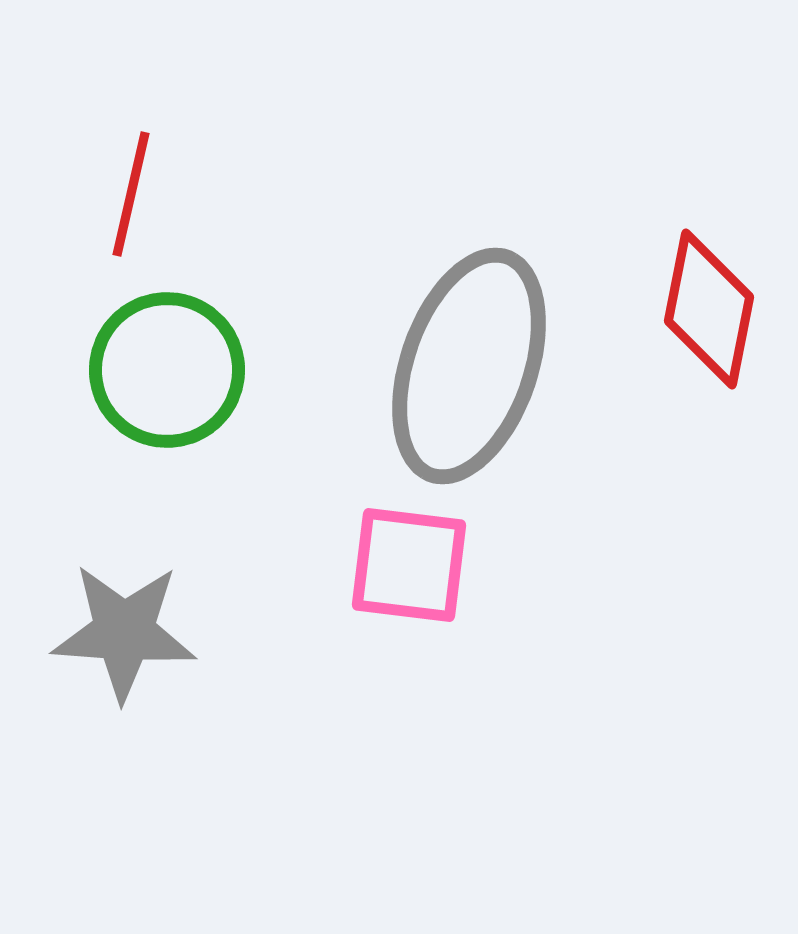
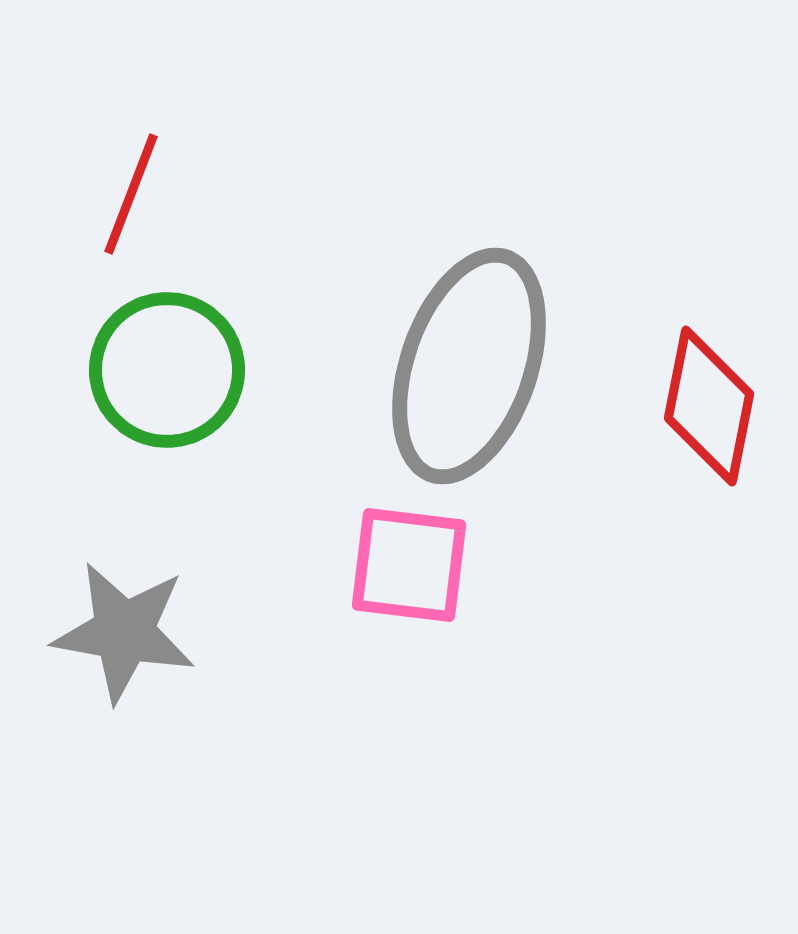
red line: rotated 8 degrees clockwise
red diamond: moved 97 px down
gray star: rotated 6 degrees clockwise
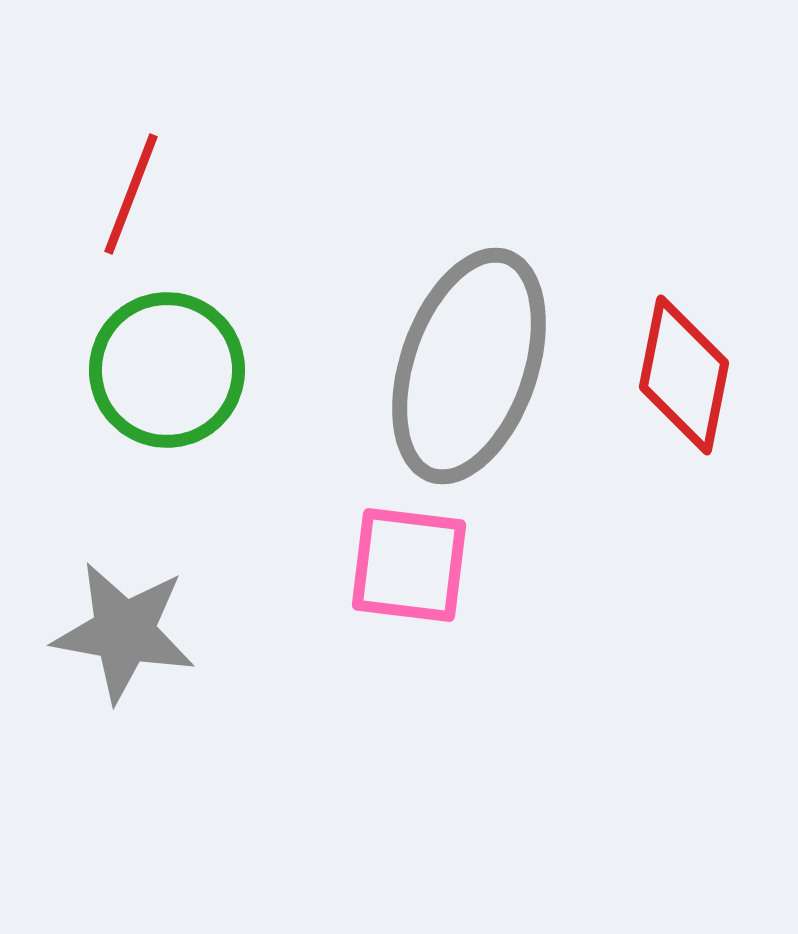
red diamond: moved 25 px left, 31 px up
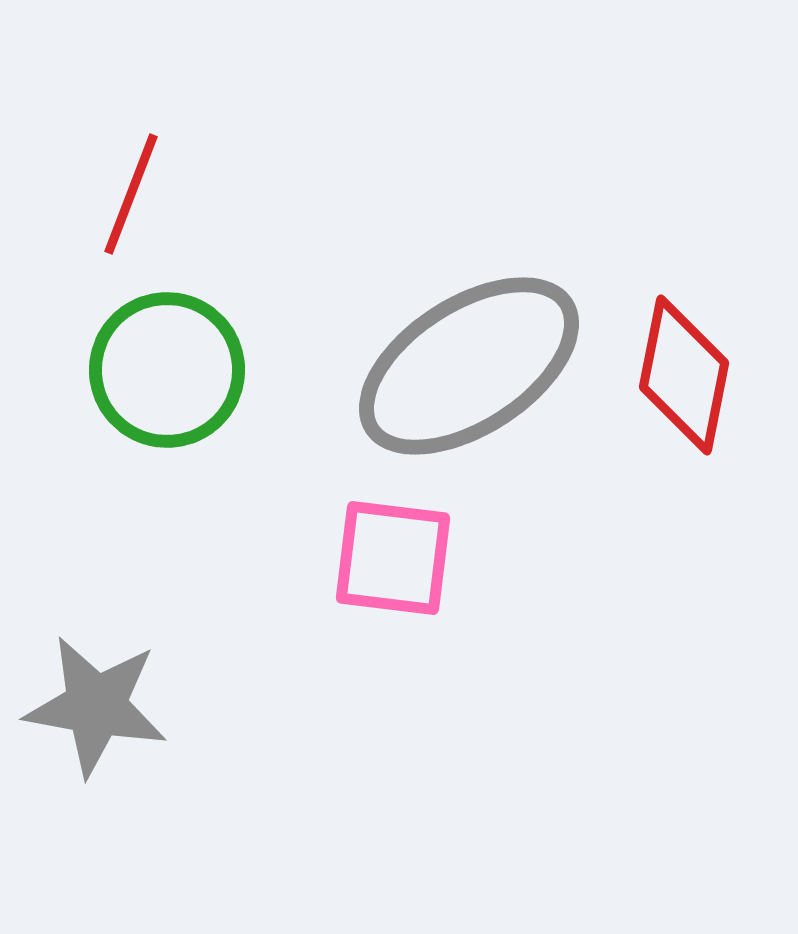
gray ellipse: rotated 38 degrees clockwise
pink square: moved 16 px left, 7 px up
gray star: moved 28 px left, 74 px down
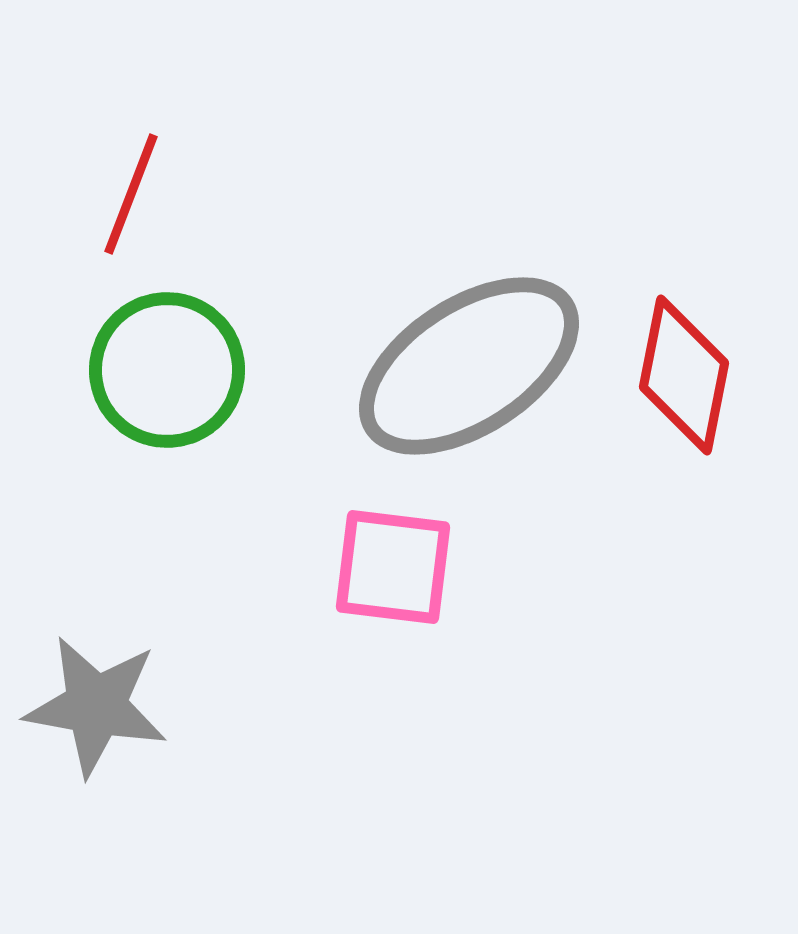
pink square: moved 9 px down
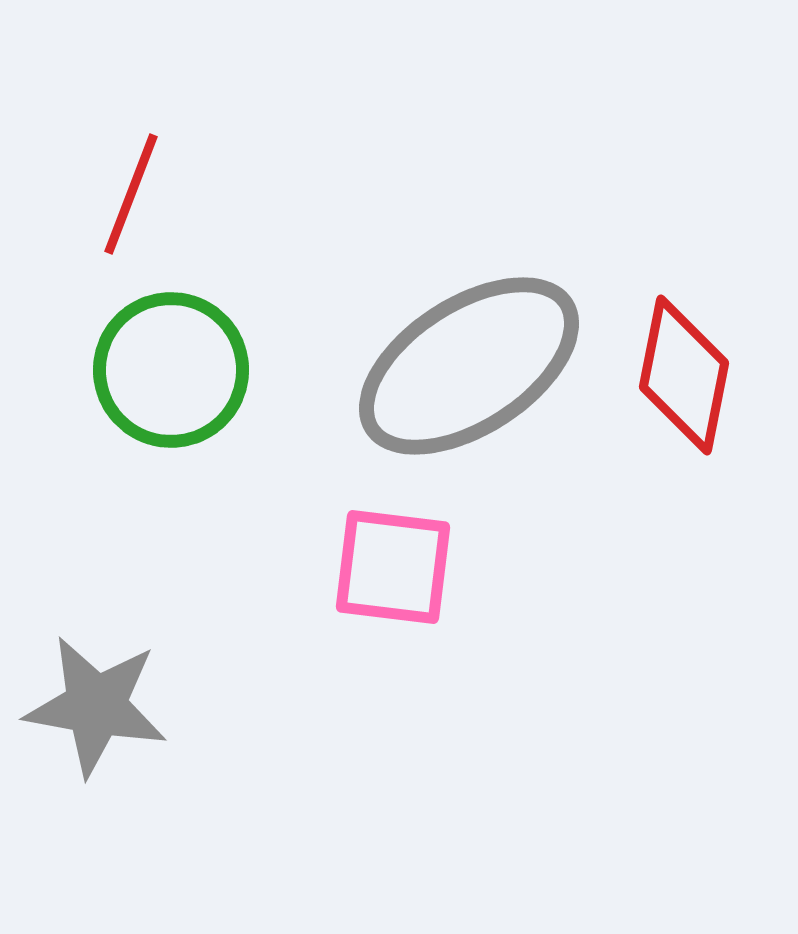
green circle: moved 4 px right
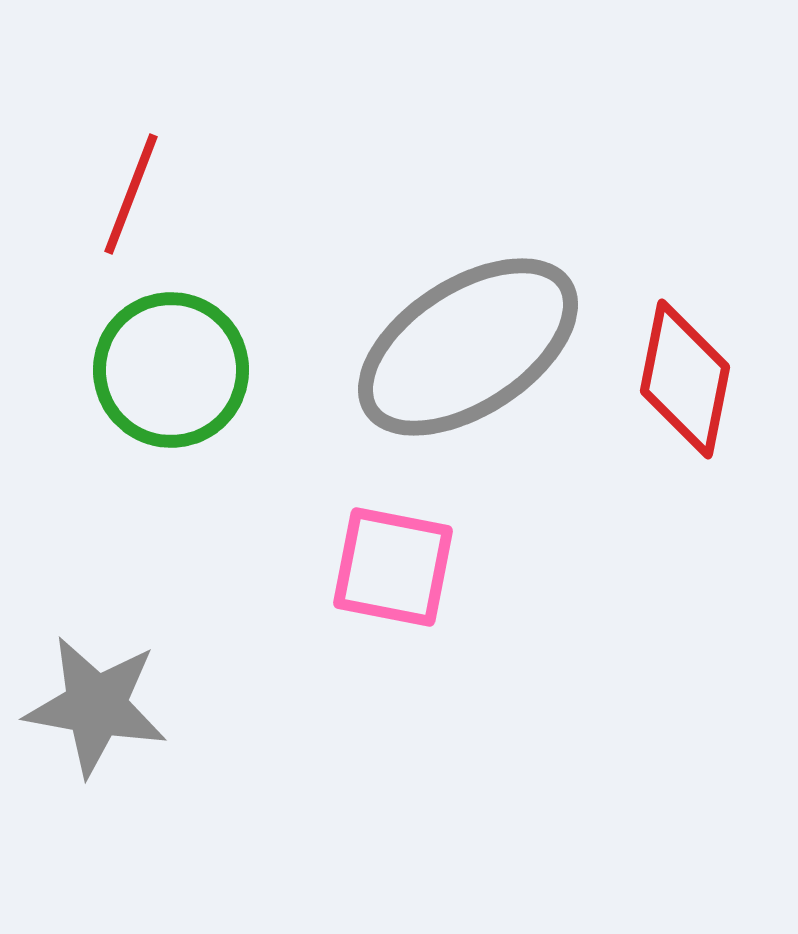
gray ellipse: moved 1 px left, 19 px up
red diamond: moved 1 px right, 4 px down
pink square: rotated 4 degrees clockwise
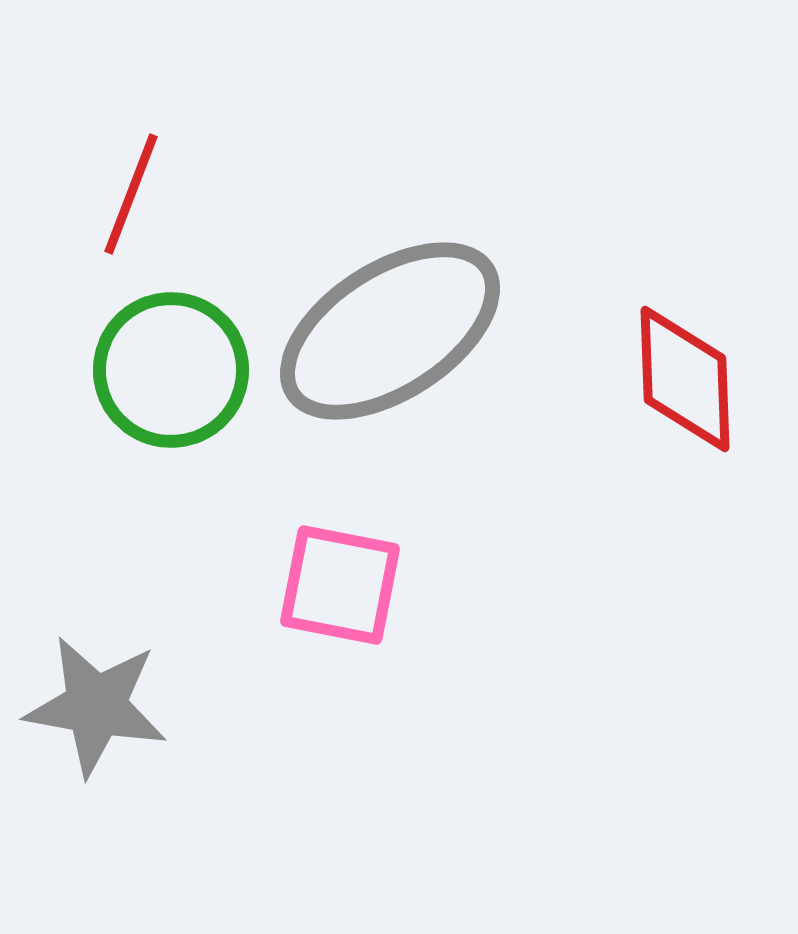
gray ellipse: moved 78 px left, 16 px up
red diamond: rotated 13 degrees counterclockwise
pink square: moved 53 px left, 18 px down
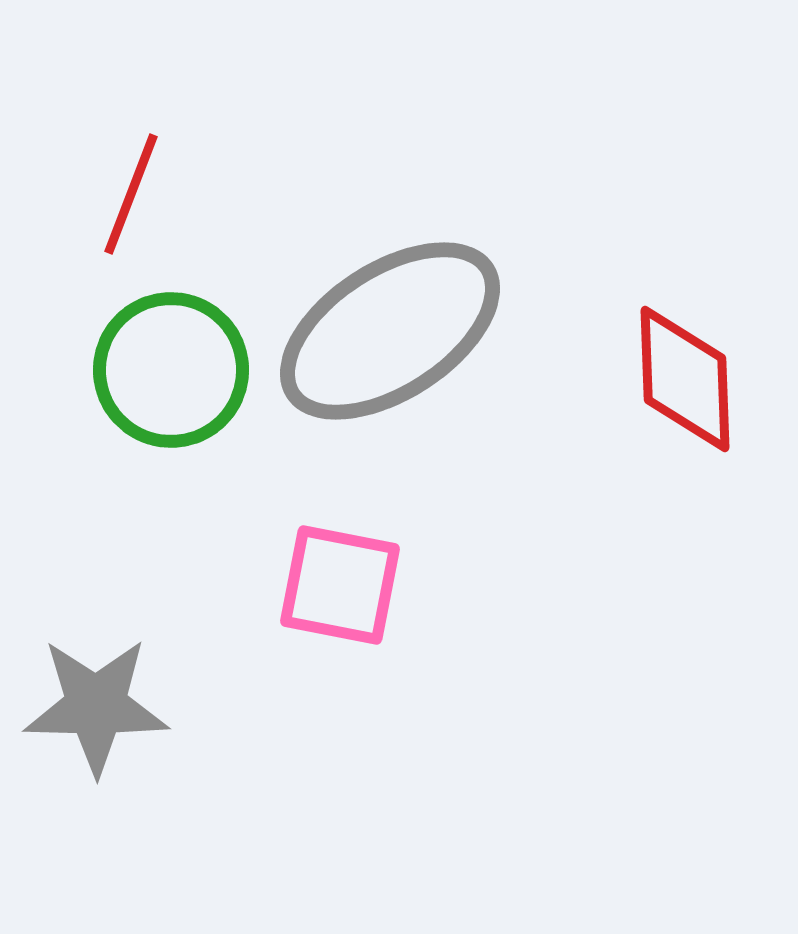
gray star: rotated 9 degrees counterclockwise
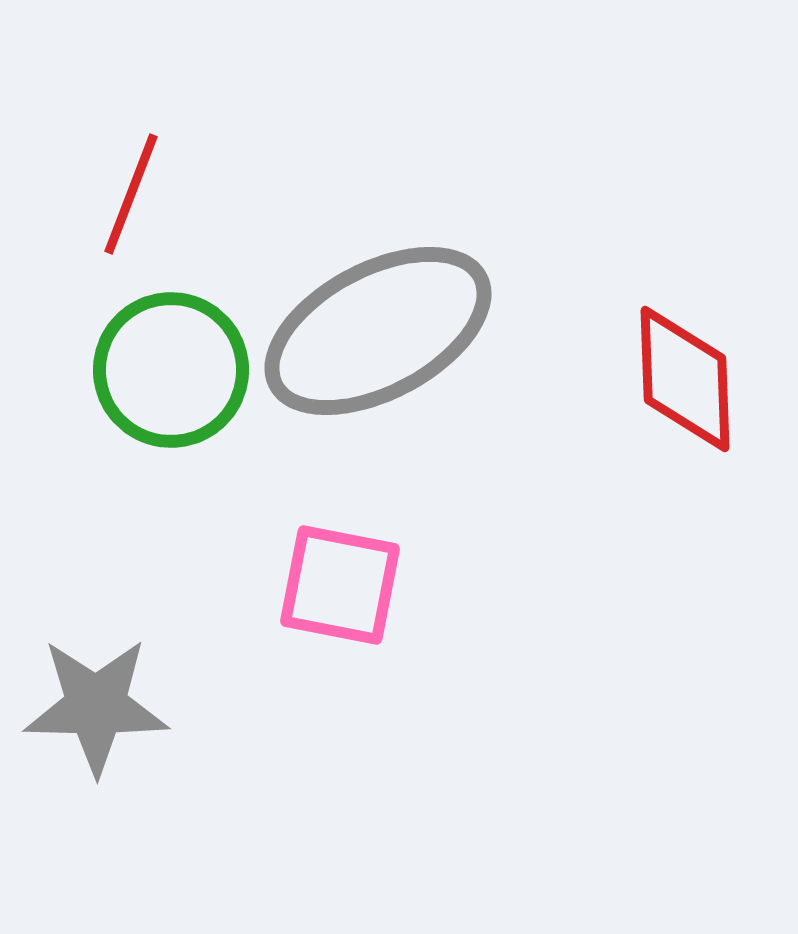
gray ellipse: moved 12 px left; rotated 5 degrees clockwise
